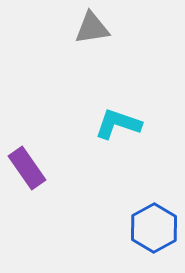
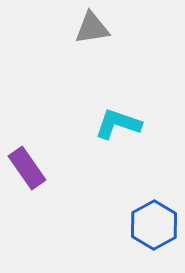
blue hexagon: moved 3 px up
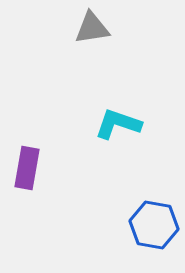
purple rectangle: rotated 45 degrees clockwise
blue hexagon: rotated 21 degrees counterclockwise
